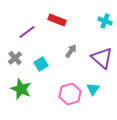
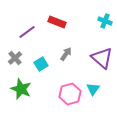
red rectangle: moved 2 px down
gray arrow: moved 5 px left, 3 px down
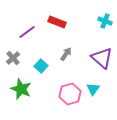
gray cross: moved 2 px left
cyan square: moved 2 px down; rotated 16 degrees counterclockwise
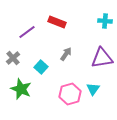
cyan cross: rotated 16 degrees counterclockwise
purple triangle: rotated 50 degrees counterclockwise
cyan square: moved 1 px down
